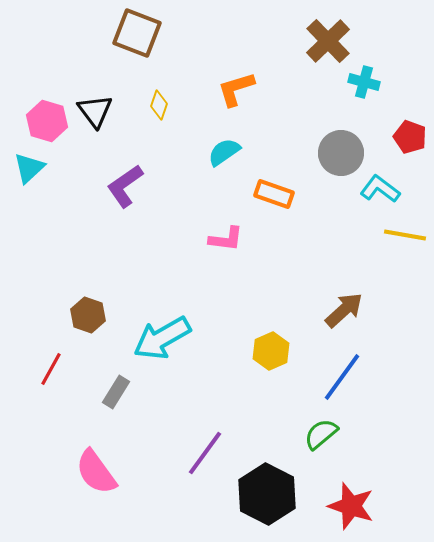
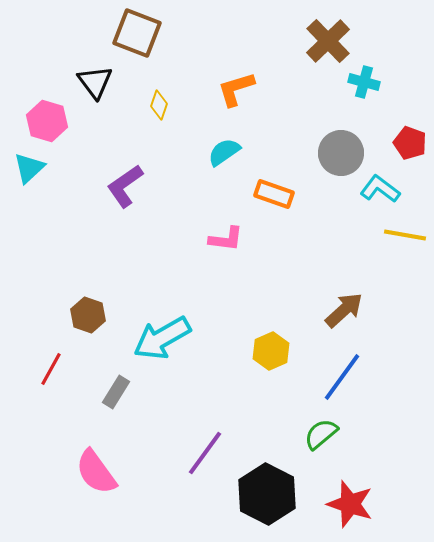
black triangle: moved 29 px up
red pentagon: moved 6 px down
red star: moved 1 px left, 2 px up
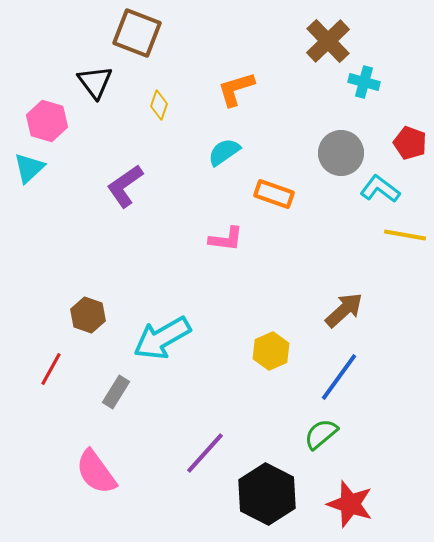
blue line: moved 3 px left
purple line: rotated 6 degrees clockwise
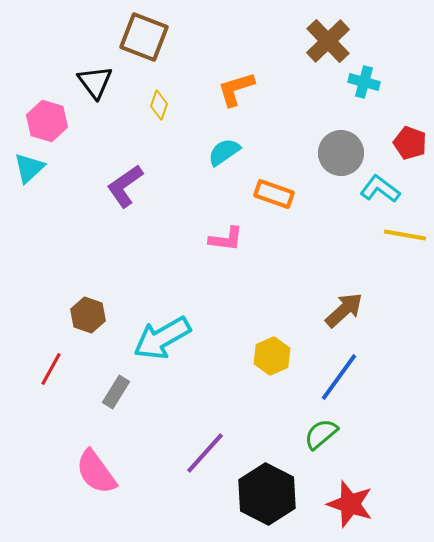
brown square: moved 7 px right, 4 px down
yellow hexagon: moved 1 px right, 5 px down
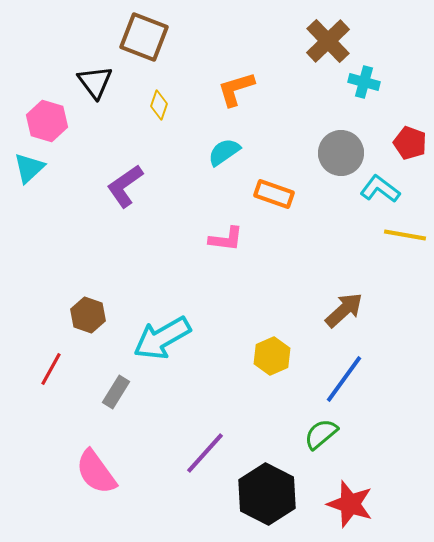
blue line: moved 5 px right, 2 px down
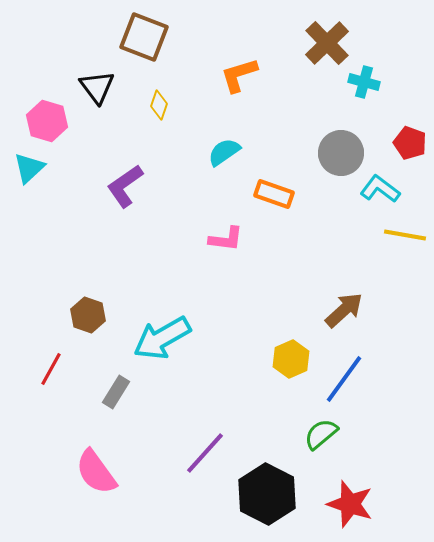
brown cross: moved 1 px left, 2 px down
black triangle: moved 2 px right, 5 px down
orange L-shape: moved 3 px right, 14 px up
yellow hexagon: moved 19 px right, 3 px down
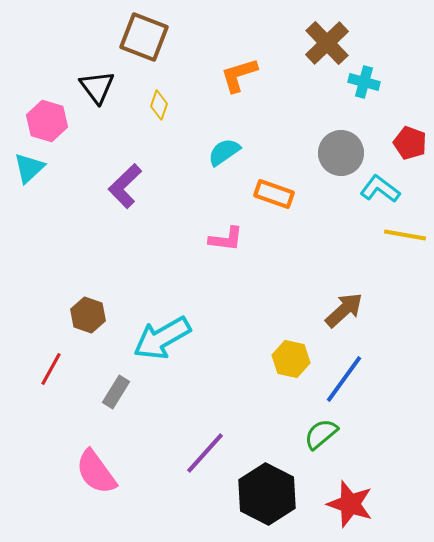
purple L-shape: rotated 9 degrees counterclockwise
yellow hexagon: rotated 24 degrees counterclockwise
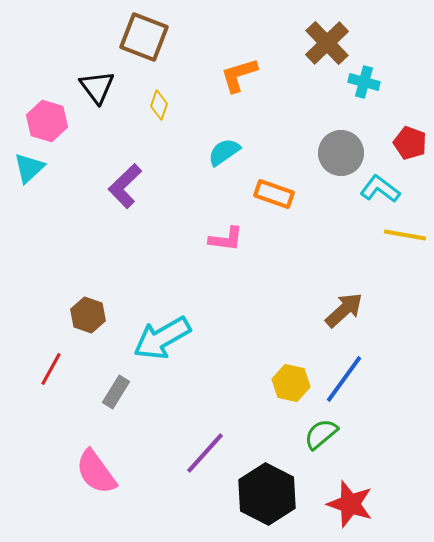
yellow hexagon: moved 24 px down
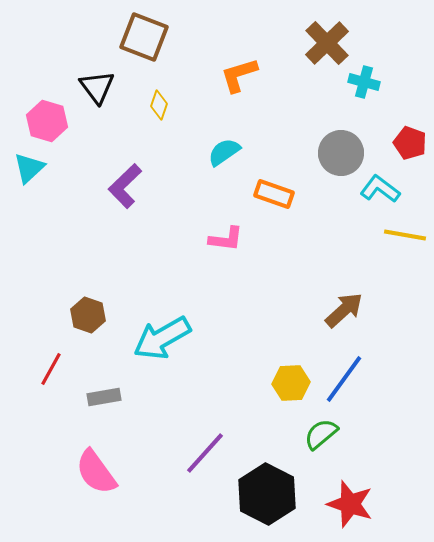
yellow hexagon: rotated 15 degrees counterclockwise
gray rectangle: moved 12 px left, 5 px down; rotated 48 degrees clockwise
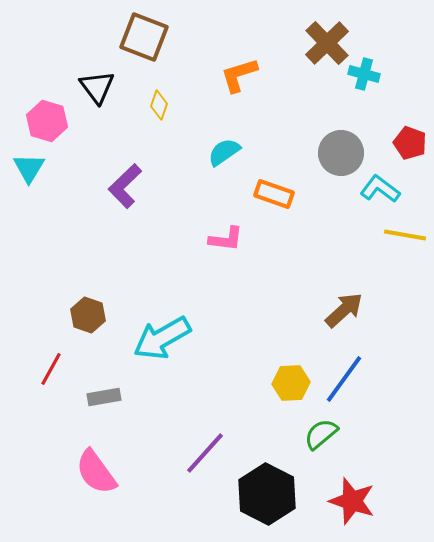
cyan cross: moved 8 px up
cyan triangle: rotated 16 degrees counterclockwise
red star: moved 2 px right, 3 px up
